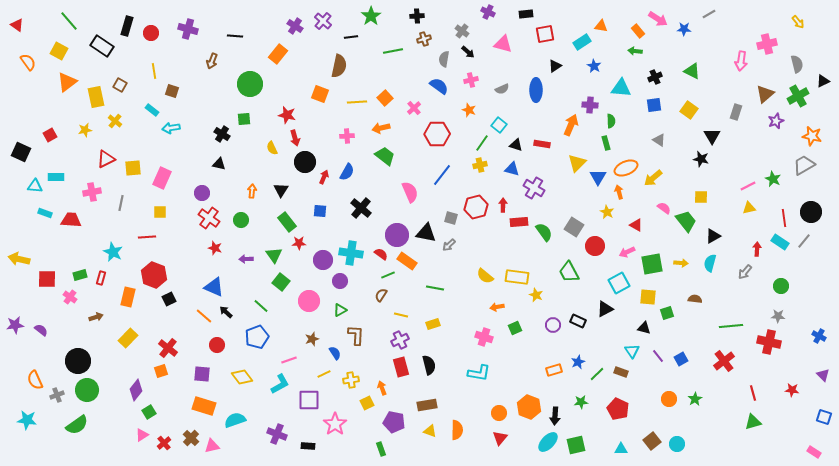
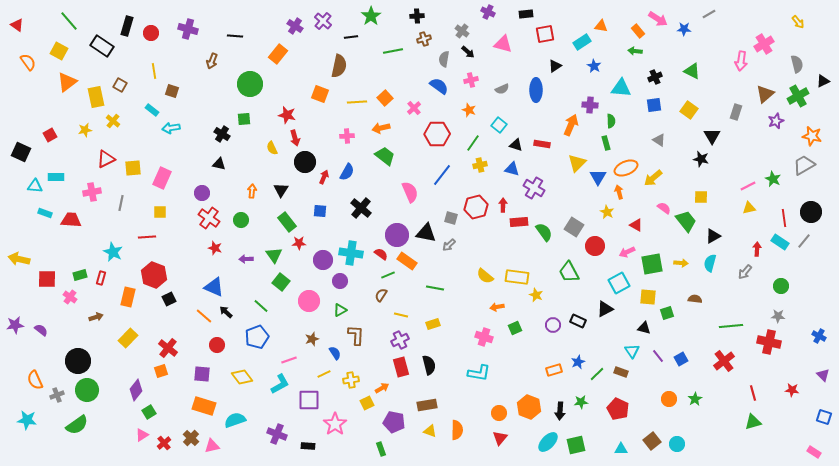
pink cross at (767, 44): moved 3 px left; rotated 18 degrees counterclockwise
yellow cross at (115, 121): moved 2 px left
green line at (482, 143): moved 9 px left
orange arrow at (382, 388): rotated 80 degrees clockwise
black arrow at (555, 416): moved 5 px right, 5 px up
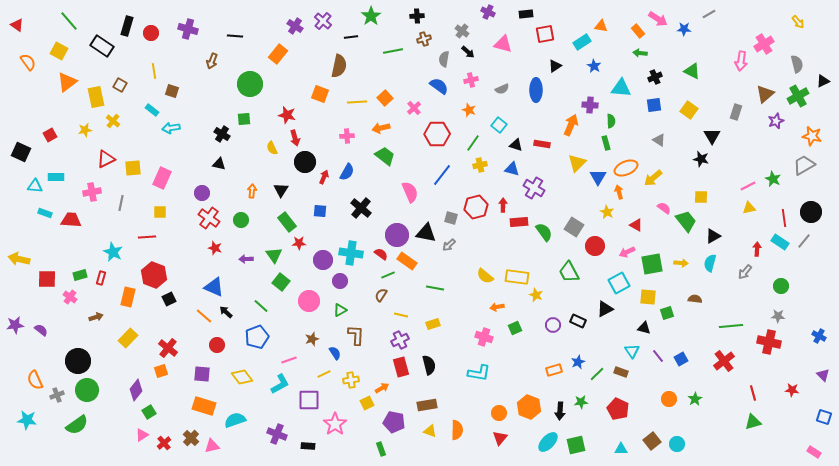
green arrow at (635, 51): moved 5 px right, 2 px down
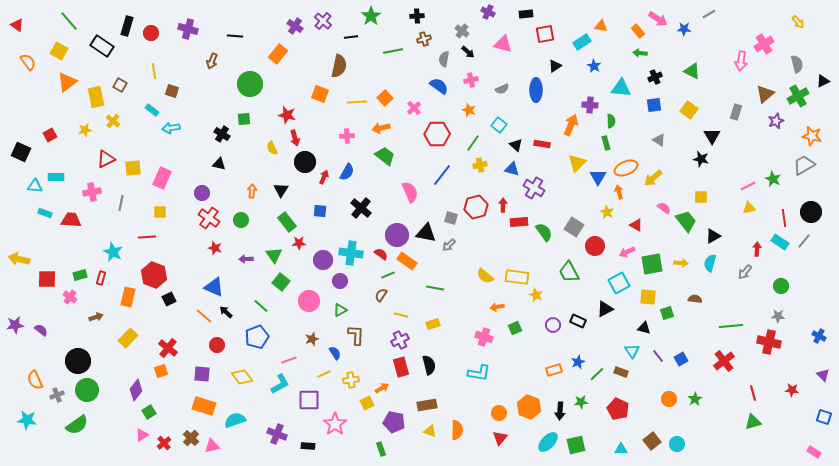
black triangle at (516, 145): rotated 24 degrees clockwise
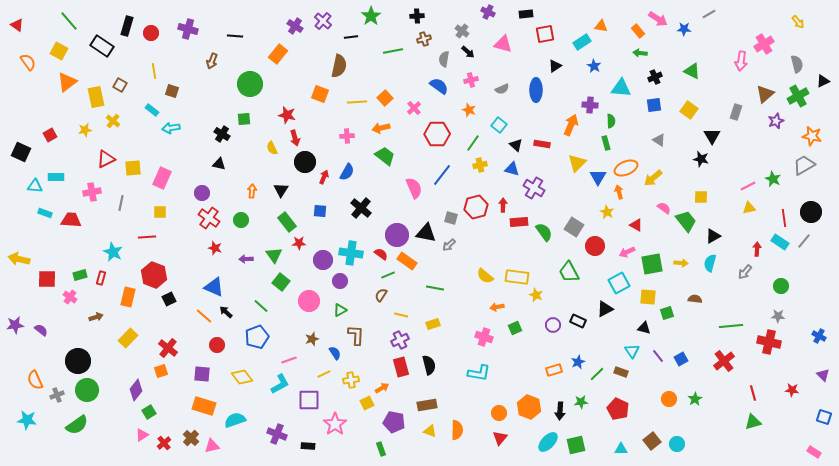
pink semicircle at (410, 192): moved 4 px right, 4 px up
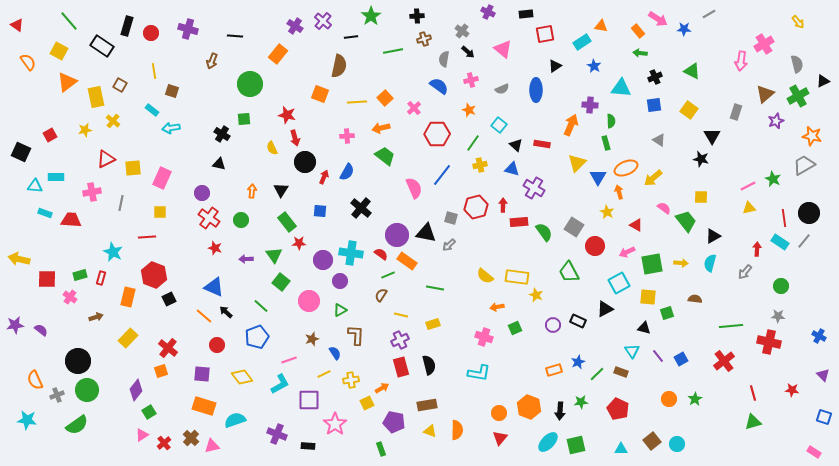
pink triangle at (503, 44): moved 5 px down; rotated 24 degrees clockwise
black circle at (811, 212): moved 2 px left, 1 px down
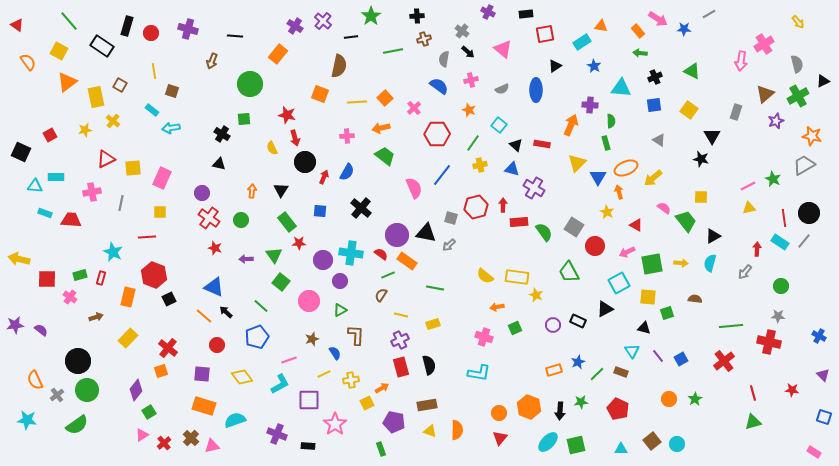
gray cross at (57, 395): rotated 16 degrees counterclockwise
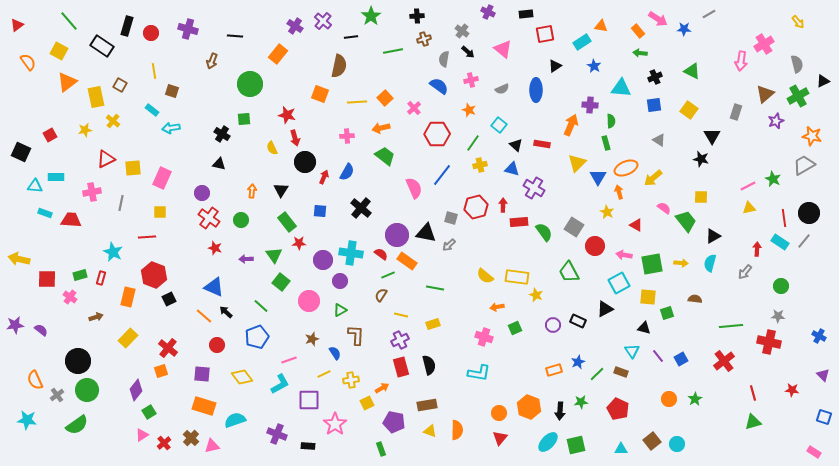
red triangle at (17, 25): rotated 48 degrees clockwise
pink arrow at (627, 252): moved 3 px left, 3 px down; rotated 35 degrees clockwise
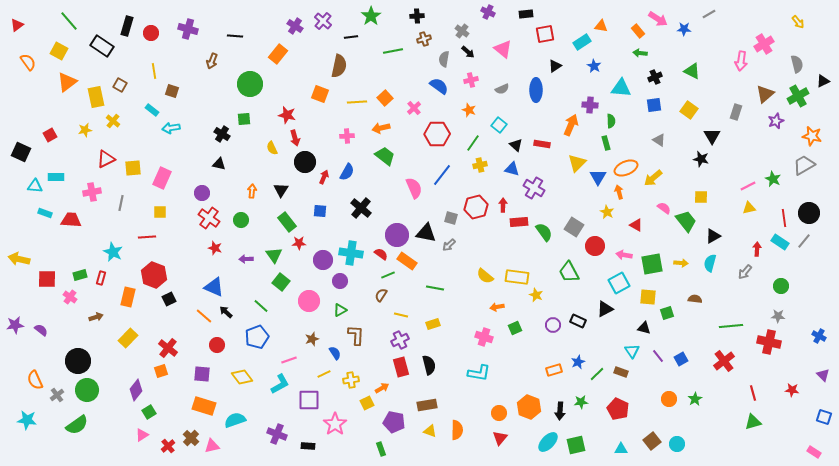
red cross at (164, 443): moved 4 px right, 3 px down
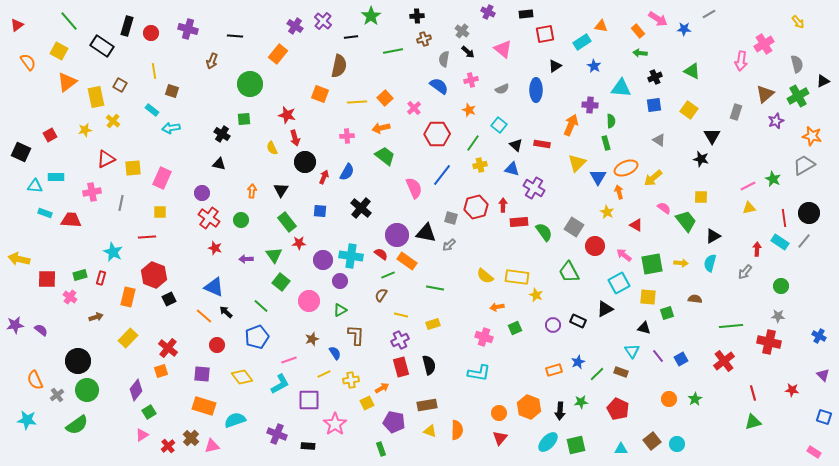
cyan cross at (351, 253): moved 3 px down
pink arrow at (624, 255): rotated 28 degrees clockwise
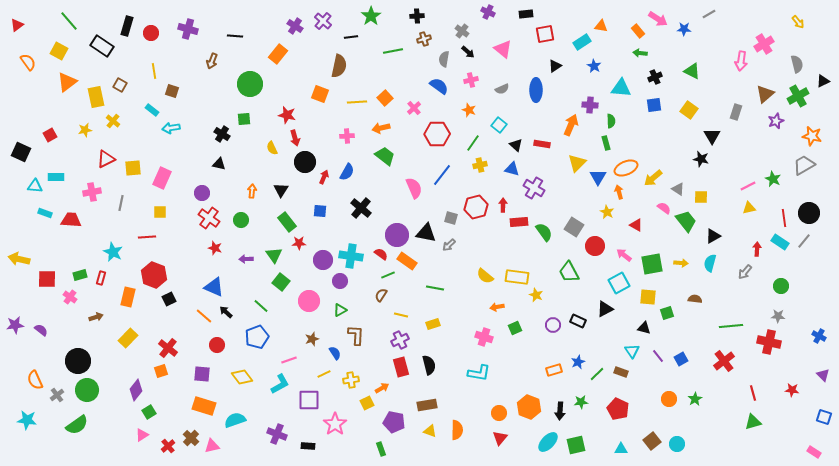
gray triangle at (659, 140): moved 19 px right, 49 px down
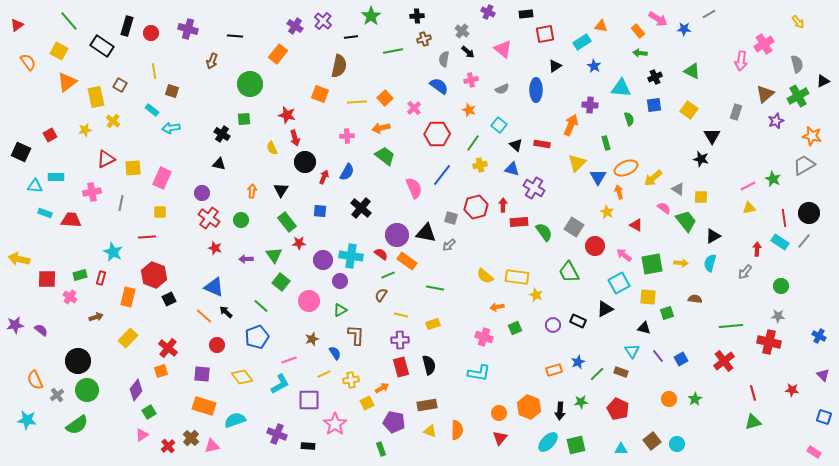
green semicircle at (611, 121): moved 18 px right, 2 px up; rotated 16 degrees counterclockwise
purple cross at (400, 340): rotated 24 degrees clockwise
